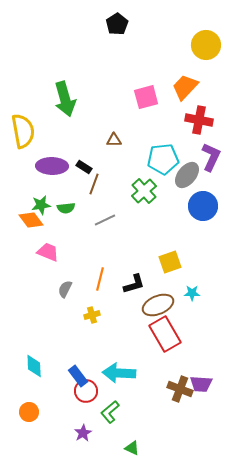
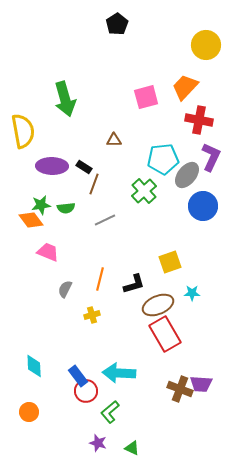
purple star: moved 15 px right, 10 px down; rotated 24 degrees counterclockwise
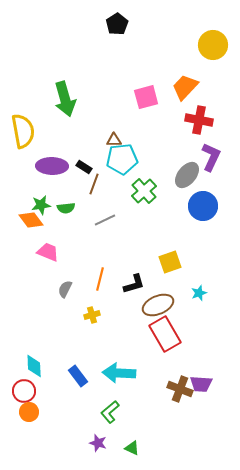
yellow circle: moved 7 px right
cyan pentagon: moved 41 px left
cyan star: moved 7 px right; rotated 21 degrees counterclockwise
red circle: moved 62 px left
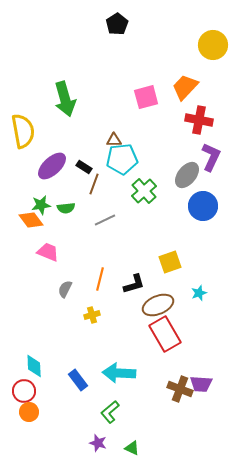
purple ellipse: rotated 44 degrees counterclockwise
blue rectangle: moved 4 px down
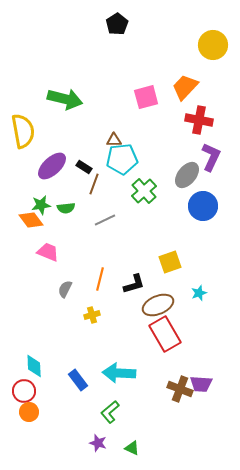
green arrow: rotated 60 degrees counterclockwise
